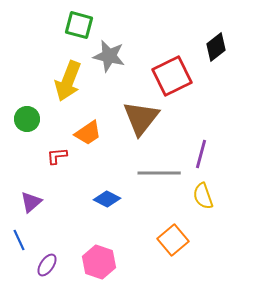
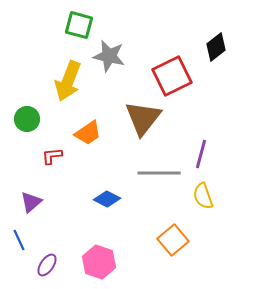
brown triangle: moved 2 px right
red L-shape: moved 5 px left
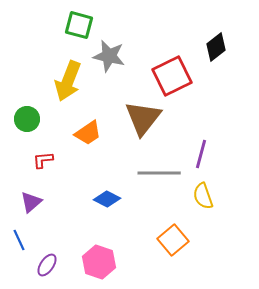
red L-shape: moved 9 px left, 4 px down
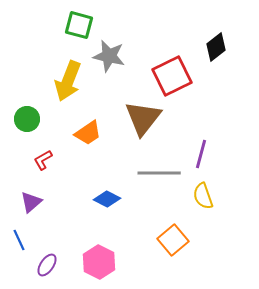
red L-shape: rotated 25 degrees counterclockwise
pink hexagon: rotated 8 degrees clockwise
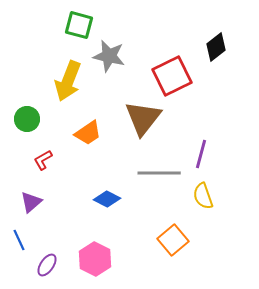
pink hexagon: moved 4 px left, 3 px up
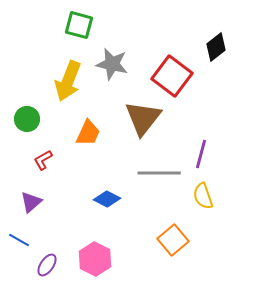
gray star: moved 3 px right, 8 px down
red square: rotated 27 degrees counterclockwise
orange trapezoid: rotated 32 degrees counterclockwise
blue line: rotated 35 degrees counterclockwise
